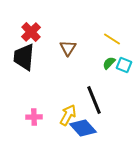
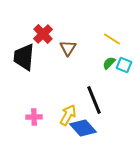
red cross: moved 12 px right, 2 px down
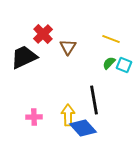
yellow line: moved 1 px left; rotated 12 degrees counterclockwise
brown triangle: moved 1 px up
black trapezoid: rotated 60 degrees clockwise
black line: rotated 12 degrees clockwise
yellow arrow: rotated 30 degrees counterclockwise
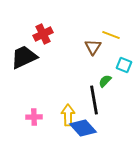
red cross: rotated 18 degrees clockwise
yellow line: moved 4 px up
brown triangle: moved 25 px right
green semicircle: moved 4 px left, 18 px down
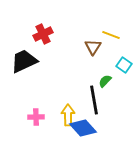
black trapezoid: moved 4 px down
cyan square: rotated 14 degrees clockwise
pink cross: moved 2 px right
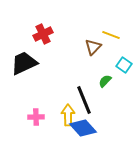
brown triangle: rotated 12 degrees clockwise
black trapezoid: moved 2 px down
black line: moved 10 px left; rotated 12 degrees counterclockwise
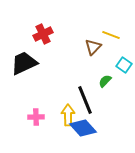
black line: moved 1 px right
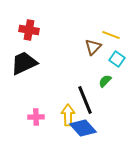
red cross: moved 14 px left, 4 px up; rotated 36 degrees clockwise
cyan square: moved 7 px left, 6 px up
